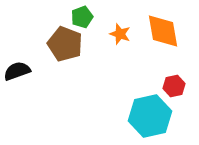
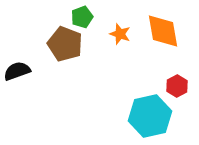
red hexagon: moved 3 px right; rotated 15 degrees counterclockwise
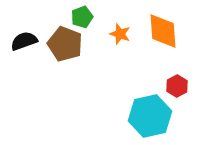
orange diamond: rotated 6 degrees clockwise
black semicircle: moved 7 px right, 30 px up
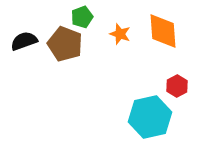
cyan hexagon: moved 1 px down
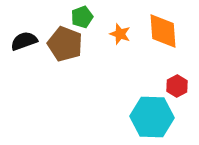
cyan hexagon: moved 2 px right; rotated 15 degrees clockwise
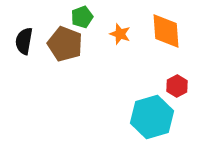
orange diamond: moved 3 px right
black semicircle: rotated 60 degrees counterclockwise
cyan hexagon: rotated 18 degrees counterclockwise
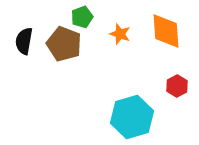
brown pentagon: moved 1 px left
cyan hexagon: moved 20 px left
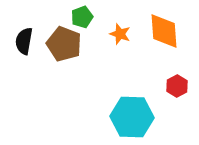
orange diamond: moved 2 px left
cyan hexagon: rotated 18 degrees clockwise
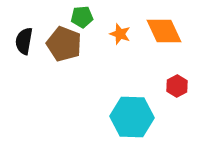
green pentagon: rotated 15 degrees clockwise
orange diamond: rotated 21 degrees counterclockwise
